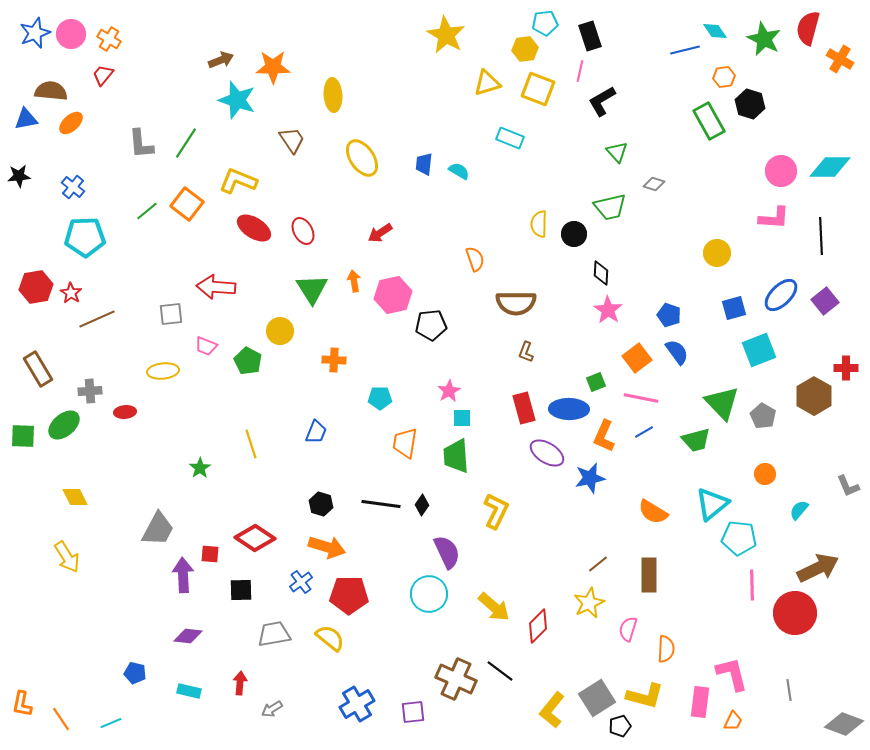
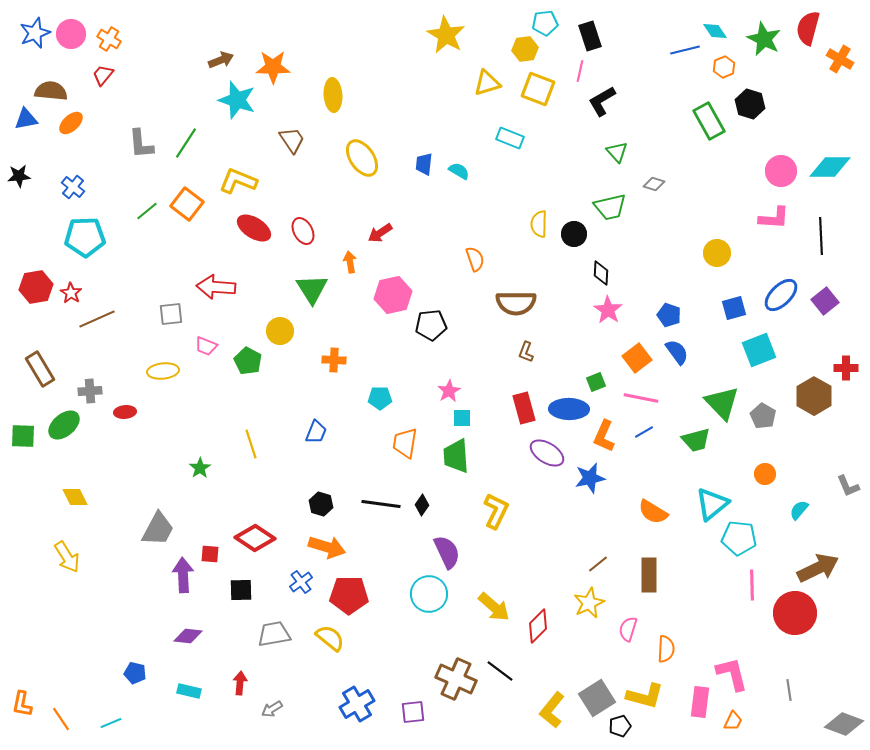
orange hexagon at (724, 77): moved 10 px up; rotated 15 degrees counterclockwise
orange arrow at (354, 281): moved 4 px left, 19 px up
brown rectangle at (38, 369): moved 2 px right
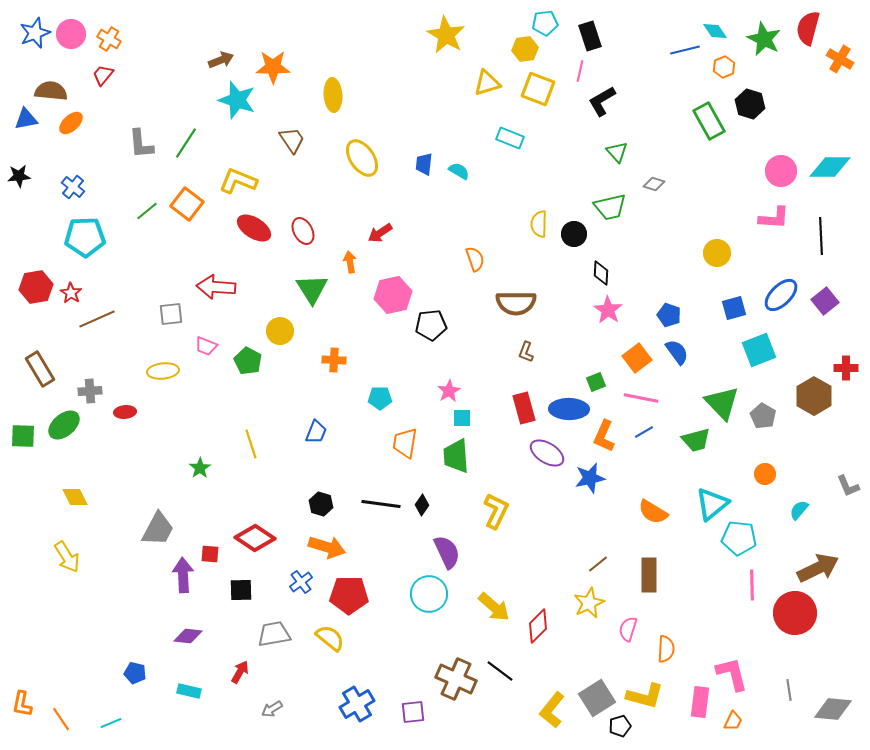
red arrow at (240, 683): moved 11 px up; rotated 25 degrees clockwise
gray diamond at (844, 724): moved 11 px left, 15 px up; rotated 15 degrees counterclockwise
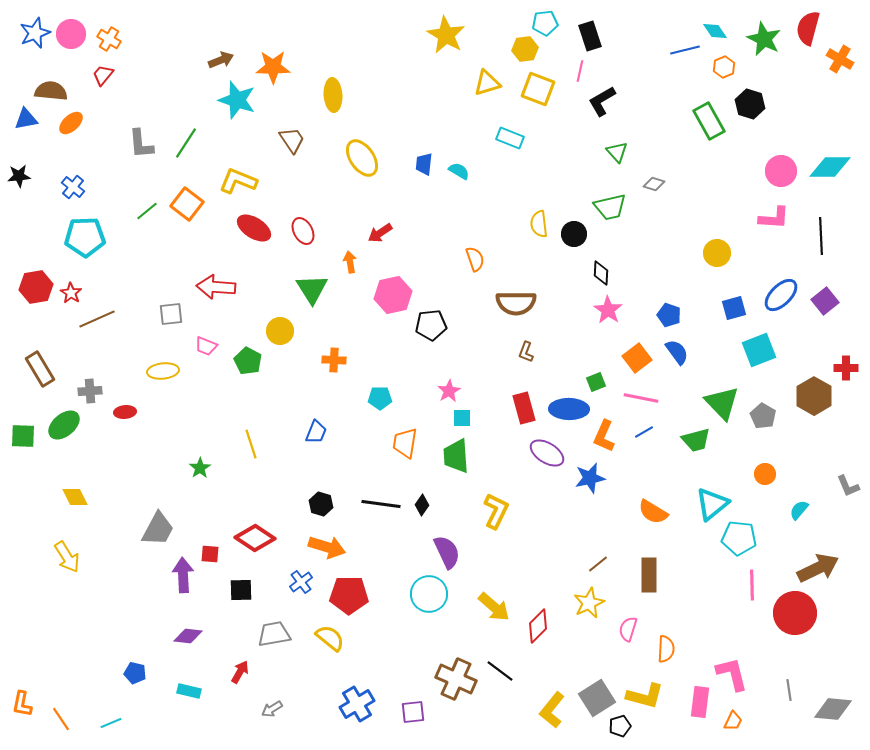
yellow semicircle at (539, 224): rotated 8 degrees counterclockwise
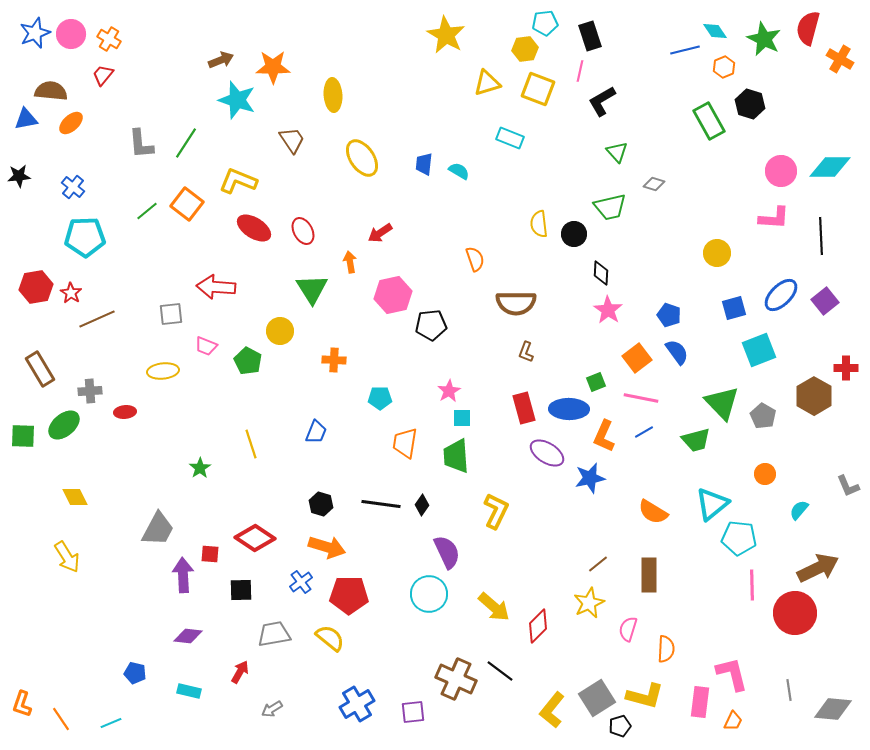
orange L-shape at (22, 704): rotated 8 degrees clockwise
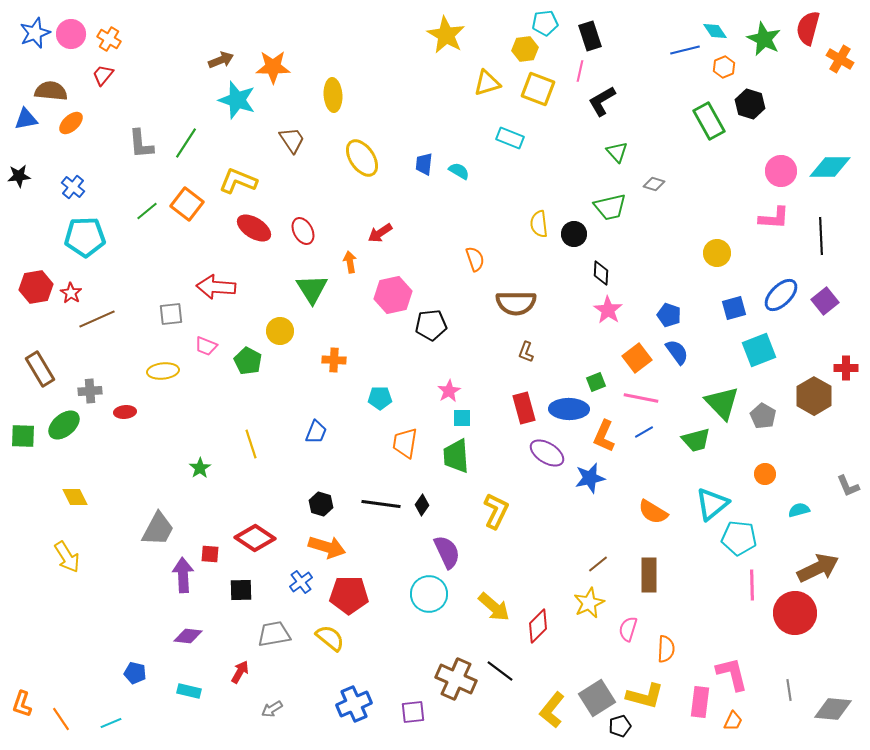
cyan semicircle at (799, 510): rotated 35 degrees clockwise
blue cross at (357, 704): moved 3 px left; rotated 8 degrees clockwise
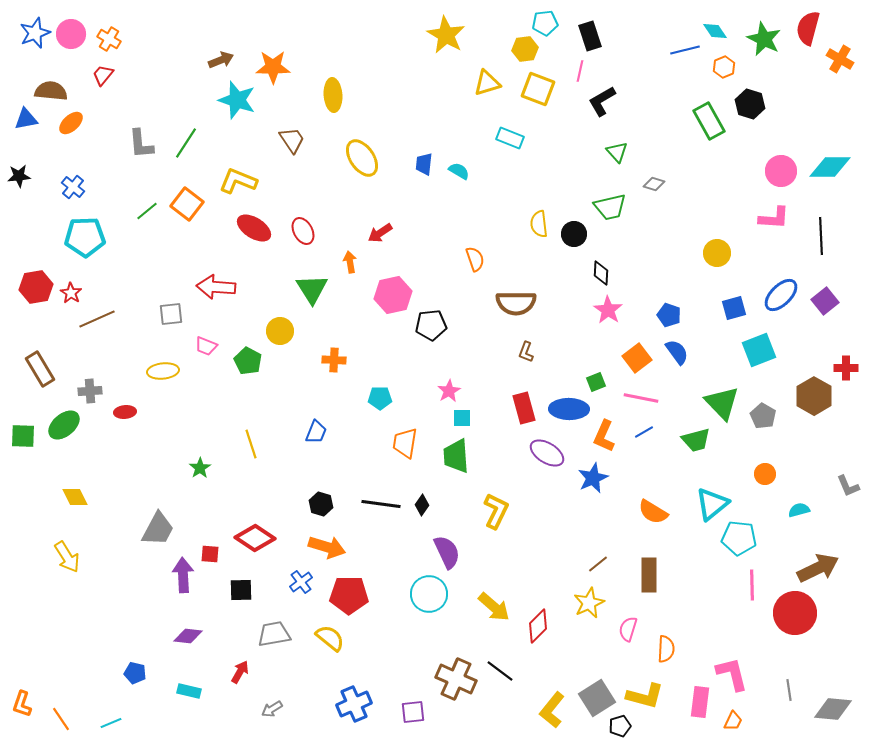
blue star at (590, 478): moved 3 px right; rotated 12 degrees counterclockwise
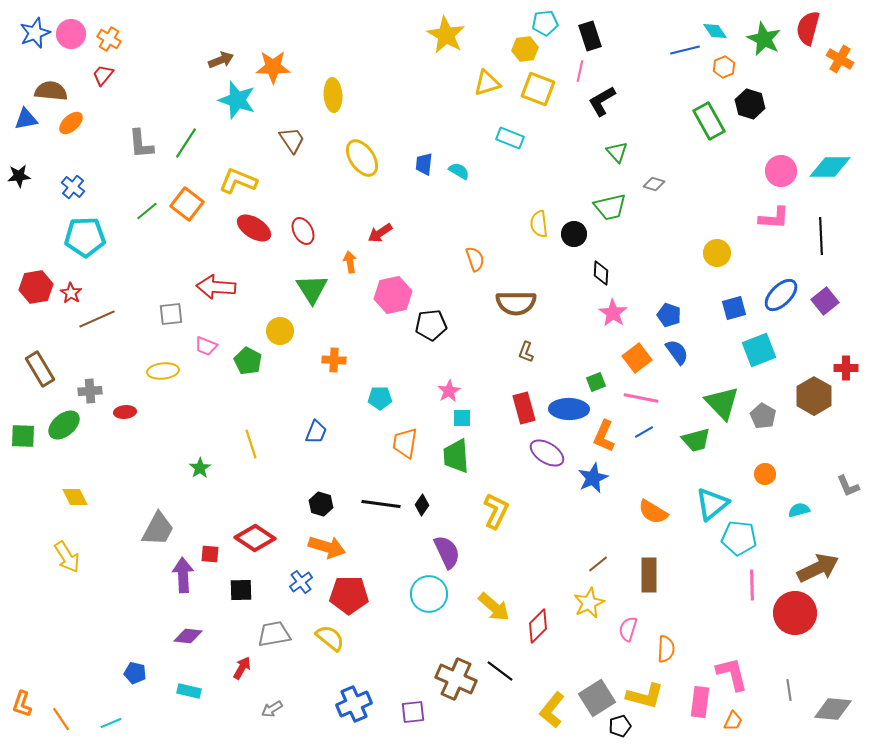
pink star at (608, 310): moved 5 px right, 3 px down
red arrow at (240, 672): moved 2 px right, 4 px up
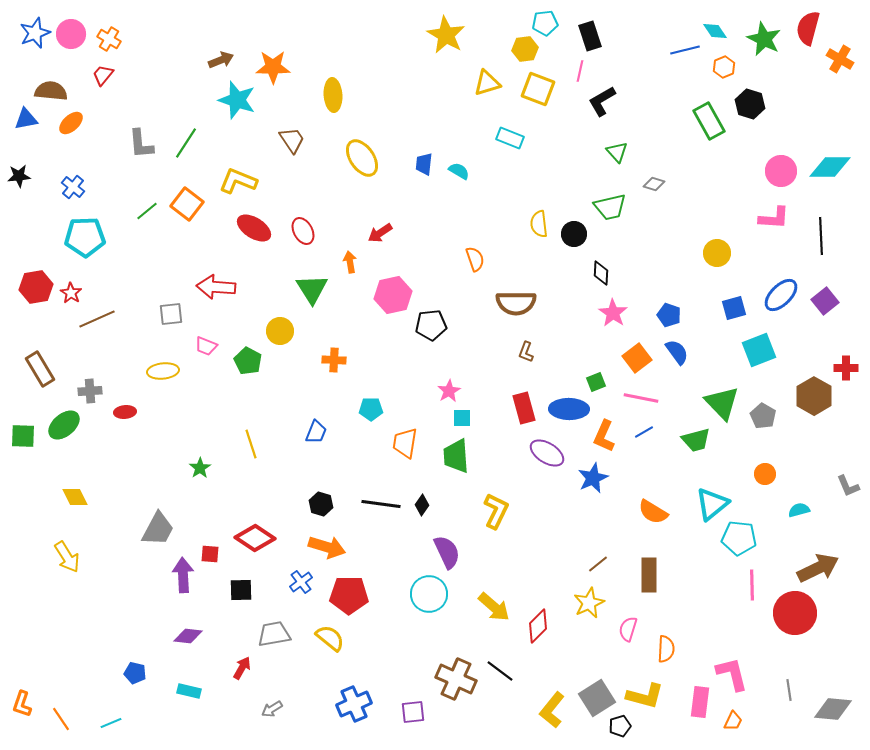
cyan pentagon at (380, 398): moved 9 px left, 11 px down
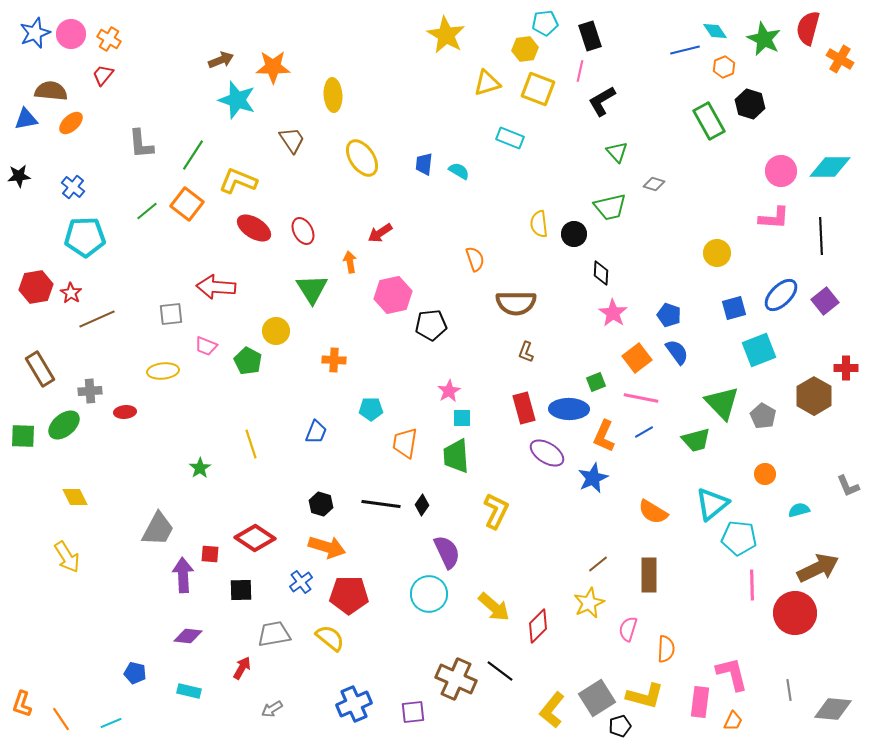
green line at (186, 143): moved 7 px right, 12 px down
yellow circle at (280, 331): moved 4 px left
